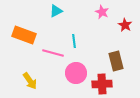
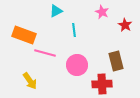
cyan line: moved 11 px up
pink line: moved 8 px left
pink circle: moved 1 px right, 8 px up
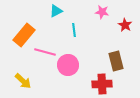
pink star: rotated 16 degrees counterclockwise
orange rectangle: rotated 70 degrees counterclockwise
pink line: moved 1 px up
pink circle: moved 9 px left
yellow arrow: moved 7 px left; rotated 12 degrees counterclockwise
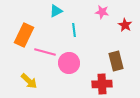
orange rectangle: rotated 15 degrees counterclockwise
pink circle: moved 1 px right, 2 px up
yellow arrow: moved 6 px right
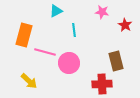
orange rectangle: rotated 10 degrees counterclockwise
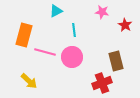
pink circle: moved 3 px right, 6 px up
red cross: moved 1 px up; rotated 18 degrees counterclockwise
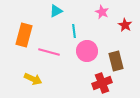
pink star: rotated 16 degrees clockwise
cyan line: moved 1 px down
pink line: moved 4 px right
pink circle: moved 15 px right, 6 px up
yellow arrow: moved 4 px right, 2 px up; rotated 18 degrees counterclockwise
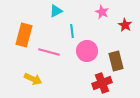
cyan line: moved 2 px left
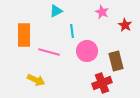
orange rectangle: rotated 15 degrees counterclockwise
yellow arrow: moved 3 px right, 1 px down
